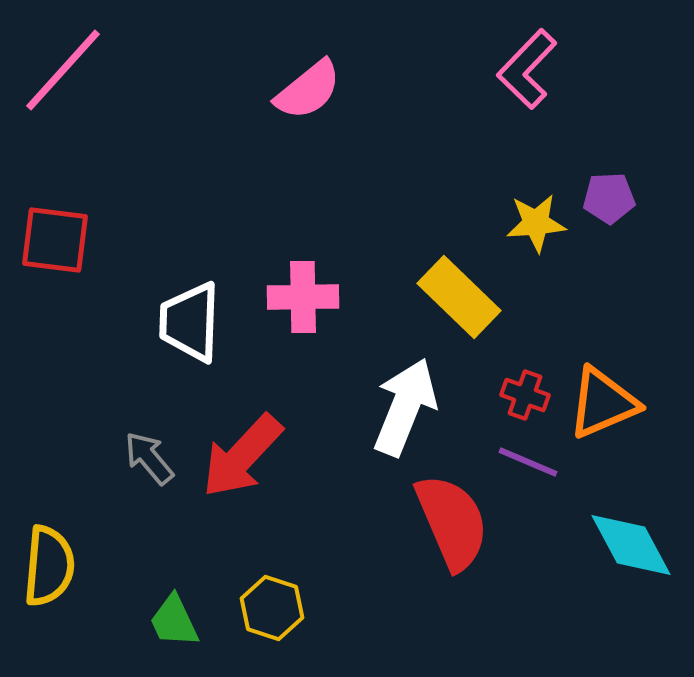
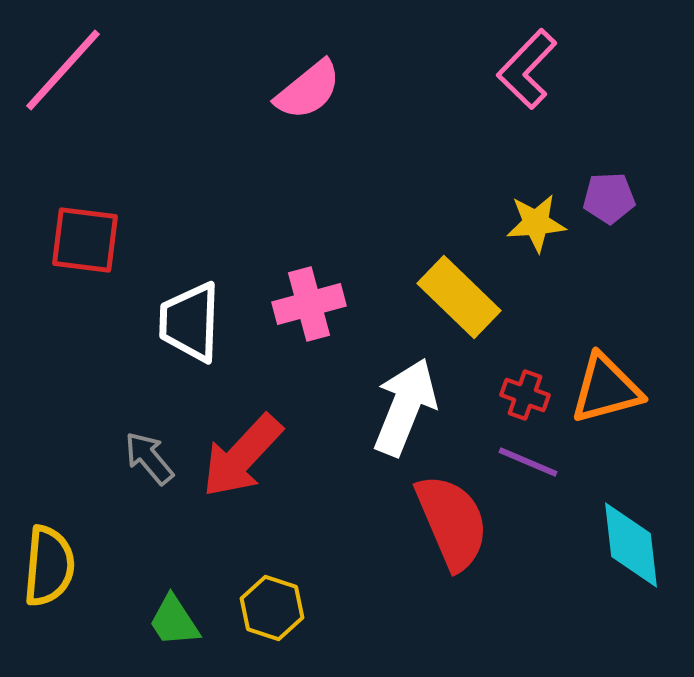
red square: moved 30 px right
pink cross: moved 6 px right, 7 px down; rotated 14 degrees counterclockwise
orange triangle: moved 3 px right, 14 px up; rotated 8 degrees clockwise
cyan diamond: rotated 22 degrees clockwise
green trapezoid: rotated 8 degrees counterclockwise
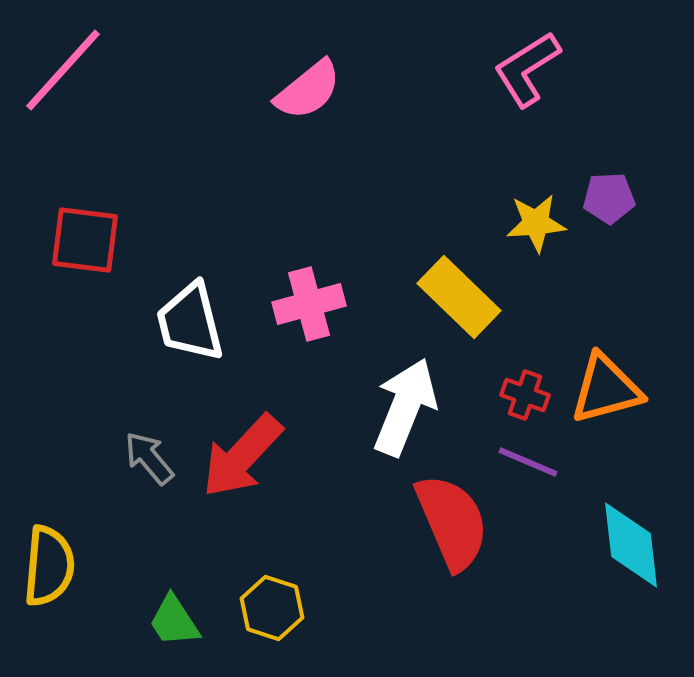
pink L-shape: rotated 14 degrees clockwise
white trapezoid: rotated 16 degrees counterclockwise
